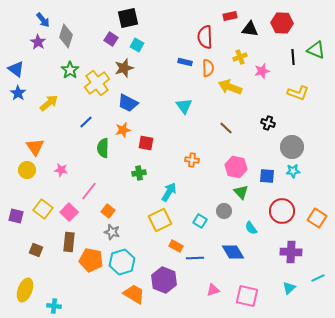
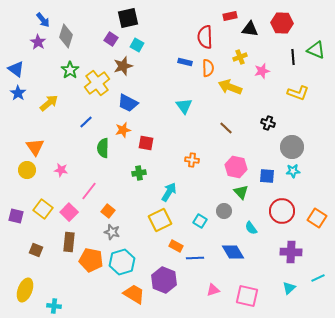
brown star at (124, 68): moved 1 px left, 2 px up
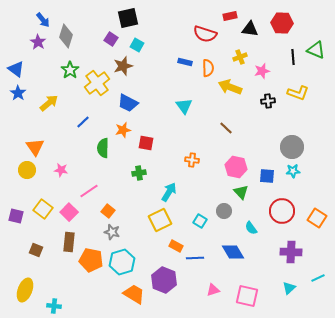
red semicircle at (205, 37): moved 3 px up; rotated 70 degrees counterclockwise
blue line at (86, 122): moved 3 px left
black cross at (268, 123): moved 22 px up; rotated 24 degrees counterclockwise
pink line at (89, 191): rotated 18 degrees clockwise
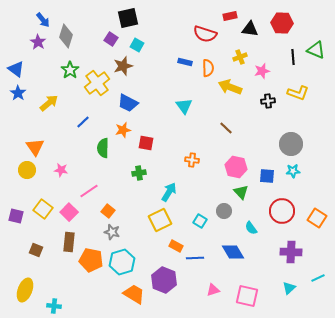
gray circle at (292, 147): moved 1 px left, 3 px up
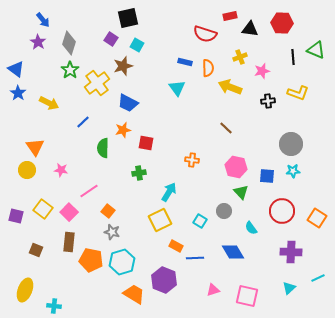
gray diamond at (66, 36): moved 3 px right, 7 px down
yellow arrow at (49, 103): rotated 66 degrees clockwise
cyan triangle at (184, 106): moved 7 px left, 18 px up
